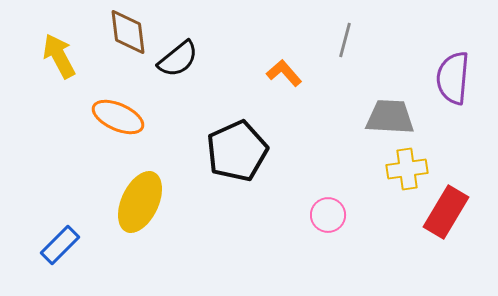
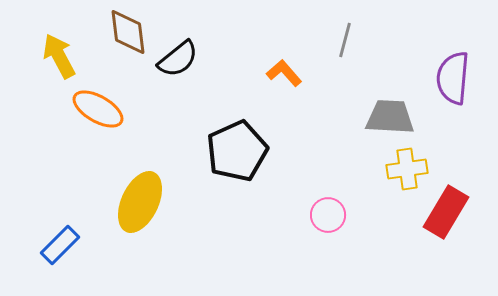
orange ellipse: moved 20 px left, 8 px up; rotated 6 degrees clockwise
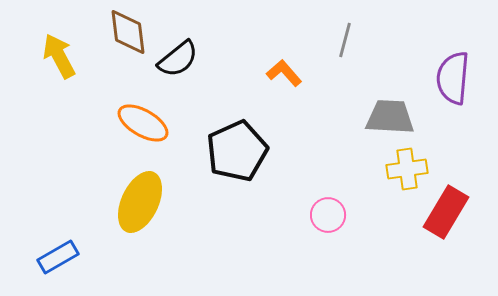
orange ellipse: moved 45 px right, 14 px down
blue rectangle: moved 2 px left, 12 px down; rotated 15 degrees clockwise
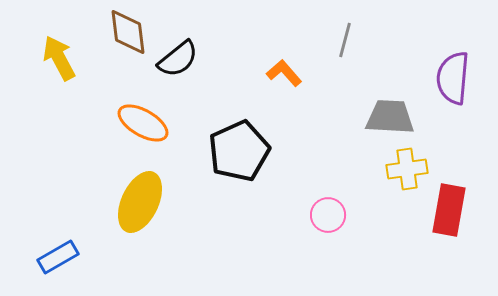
yellow arrow: moved 2 px down
black pentagon: moved 2 px right
red rectangle: moved 3 px right, 2 px up; rotated 21 degrees counterclockwise
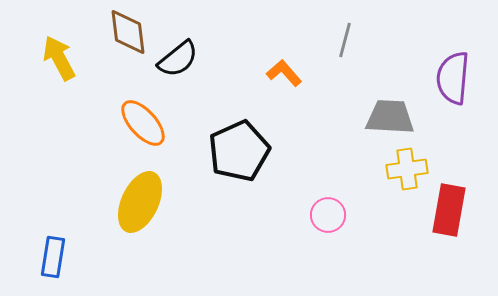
orange ellipse: rotated 18 degrees clockwise
blue rectangle: moved 5 px left; rotated 51 degrees counterclockwise
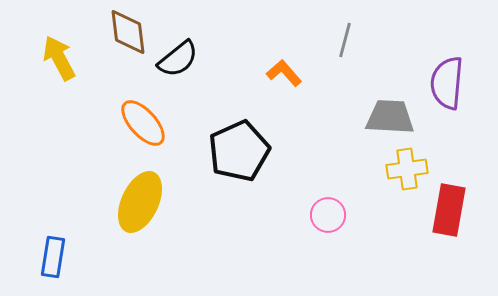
purple semicircle: moved 6 px left, 5 px down
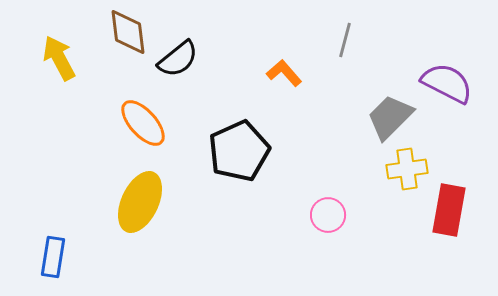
purple semicircle: rotated 112 degrees clockwise
gray trapezoid: rotated 48 degrees counterclockwise
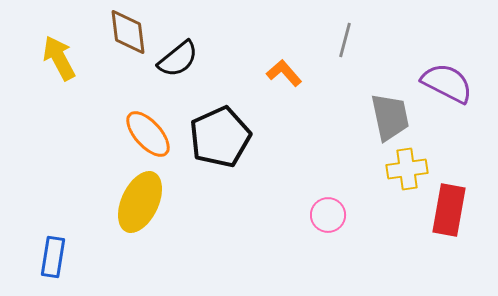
gray trapezoid: rotated 123 degrees clockwise
orange ellipse: moved 5 px right, 11 px down
black pentagon: moved 19 px left, 14 px up
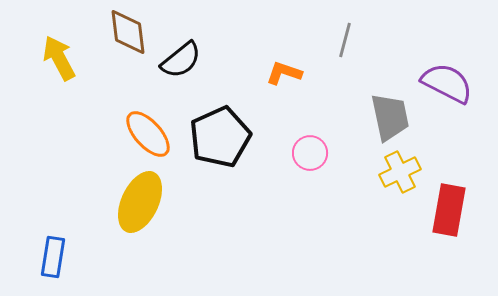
black semicircle: moved 3 px right, 1 px down
orange L-shape: rotated 30 degrees counterclockwise
yellow cross: moved 7 px left, 3 px down; rotated 18 degrees counterclockwise
pink circle: moved 18 px left, 62 px up
